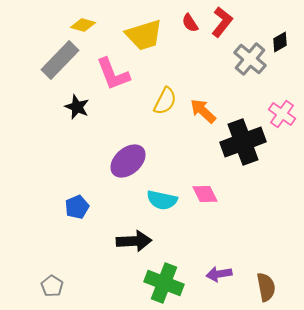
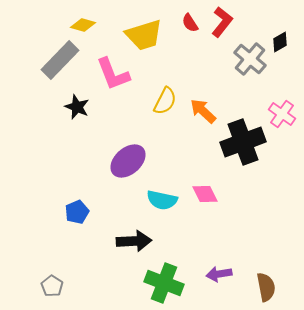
blue pentagon: moved 5 px down
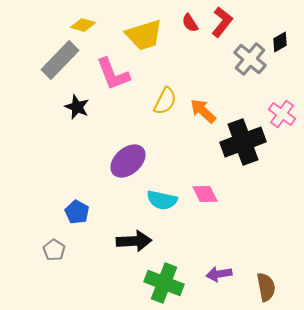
blue pentagon: rotated 20 degrees counterclockwise
gray pentagon: moved 2 px right, 36 px up
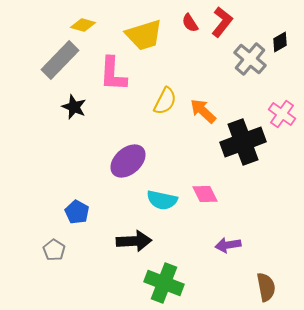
pink L-shape: rotated 24 degrees clockwise
black star: moved 3 px left
purple arrow: moved 9 px right, 29 px up
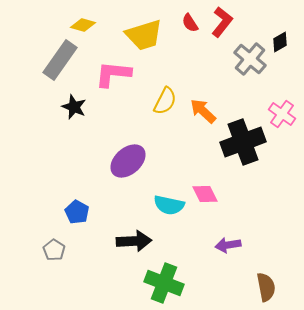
gray rectangle: rotated 9 degrees counterclockwise
pink L-shape: rotated 93 degrees clockwise
cyan semicircle: moved 7 px right, 5 px down
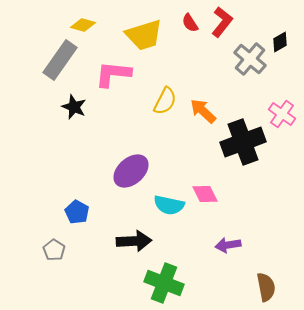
purple ellipse: moved 3 px right, 10 px down
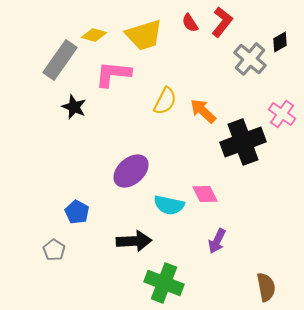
yellow diamond: moved 11 px right, 10 px down
purple arrow: moved 11 px left, 4 px up; rotated 55 degrees counterclockwise
